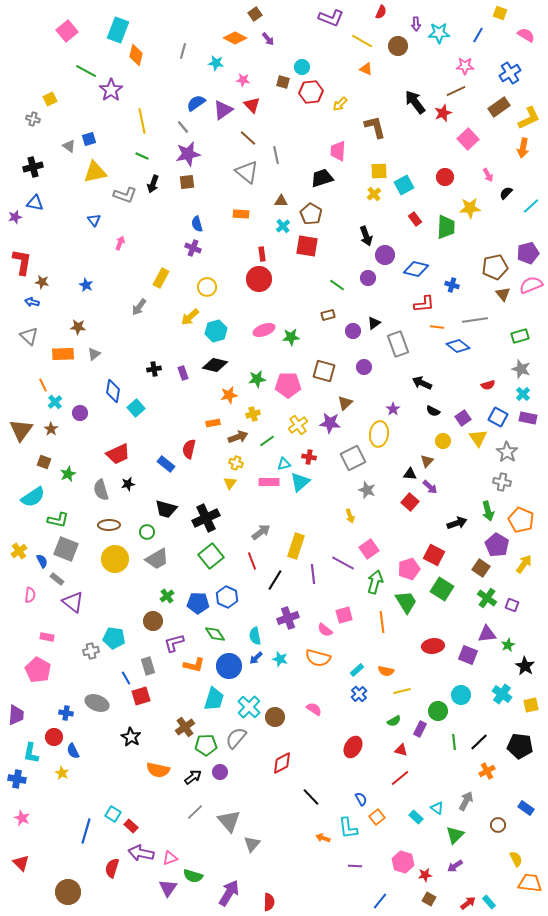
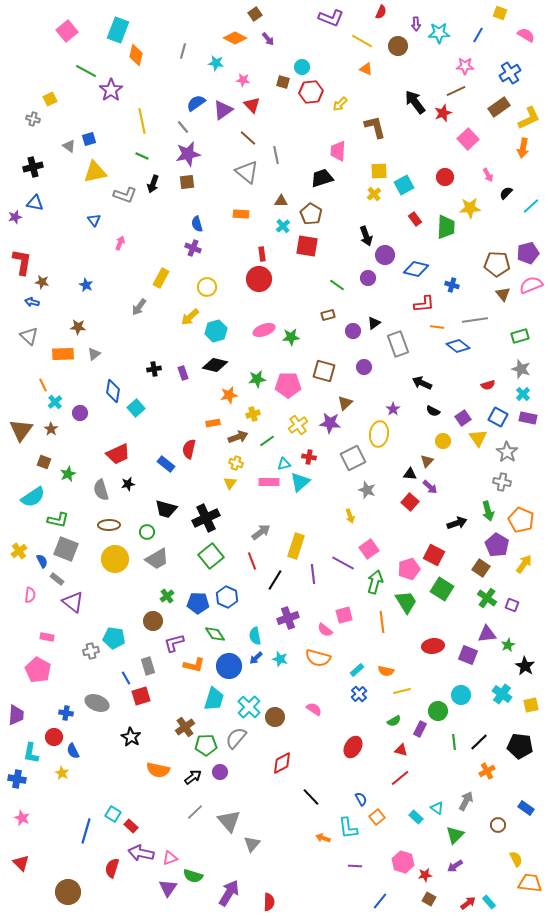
brown pentagon at (495, 267): moved 2 px right, 3 px up; rotated 15 degrees clockwise
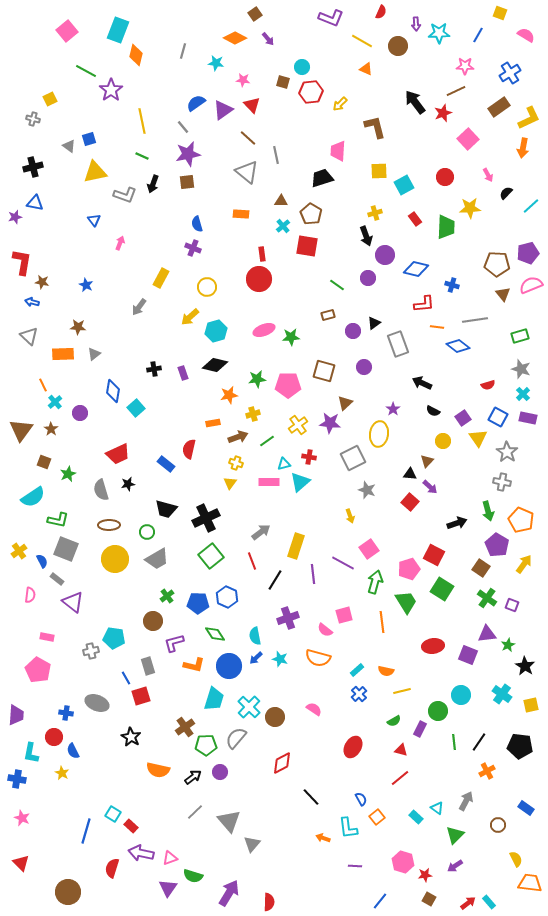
yellow cross at (374, 194): moved 1 px right, 19 px down; rotated 24 degrees clockwise
black line at (479, 742): rotated 12 degrees counterclockwise
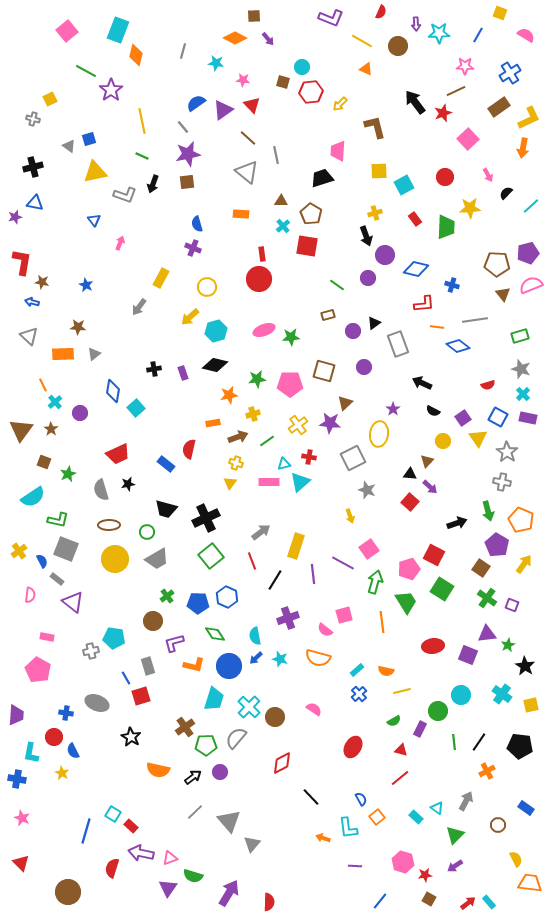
brown square at (255, 14): moved 1 px left, 2 px down; rotated 32 degrees clockwise
pink pentagon at (288, 385): moved 2 px right, 1 px up
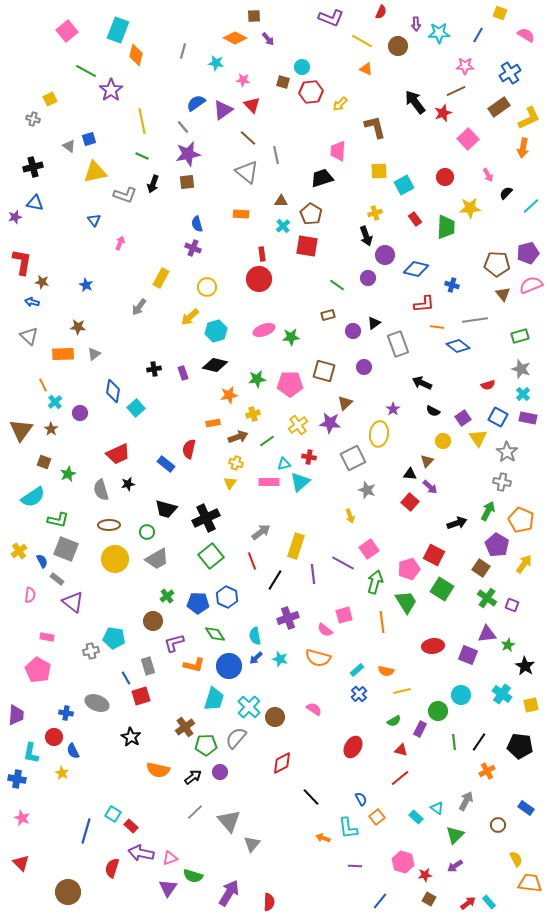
green arrow at (488, 511): rotated 138 degrees counterclockwise
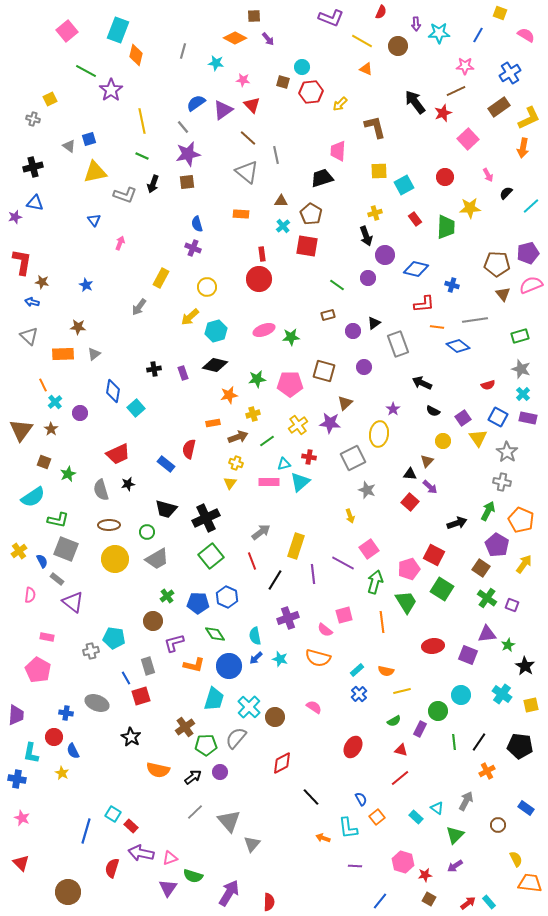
pink semicircle at (314, 709): moved 2 px up
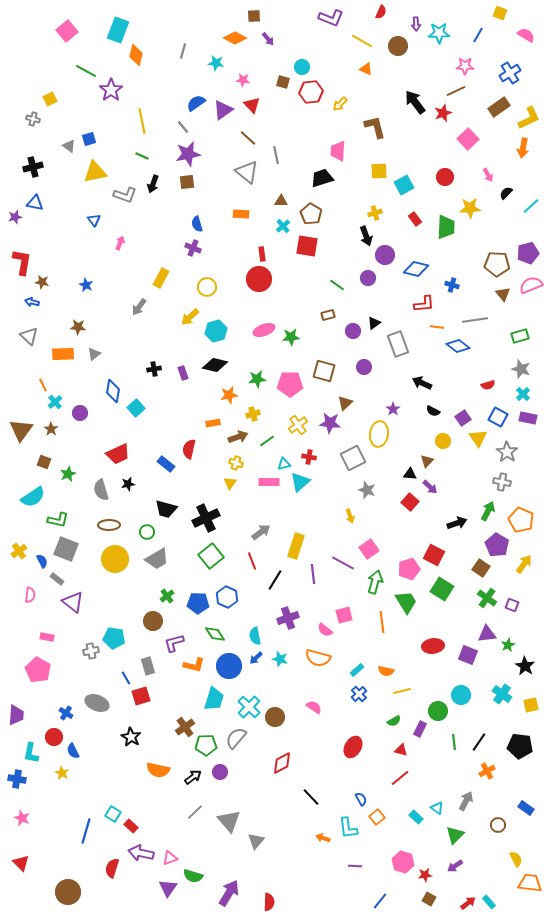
blue cross at (66, 713): rotated 24 degrees clockwise
gray triangle at (252, 844): moved 4 px right, 3 px up
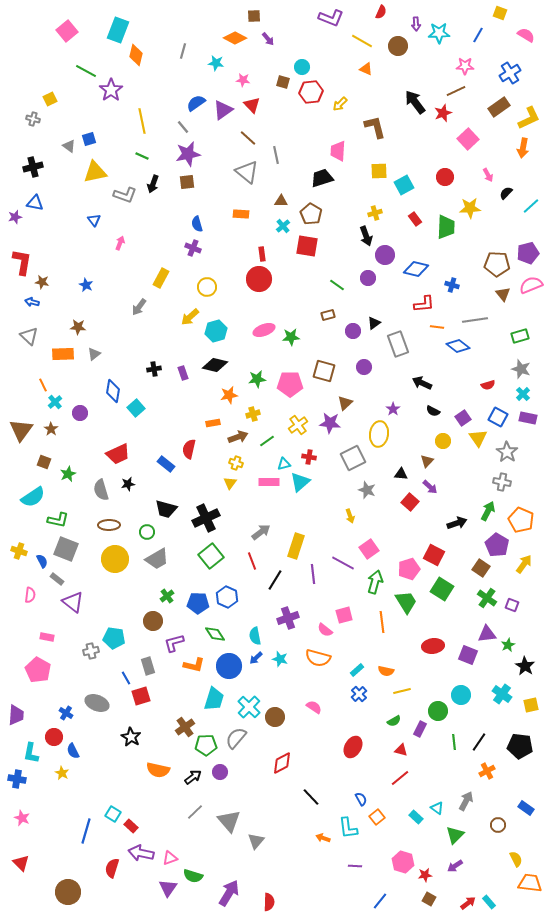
black triangle at (410, 474): moved 9 px left
yellow cross at (19, 551): rotated 35 degrees counterclockwise
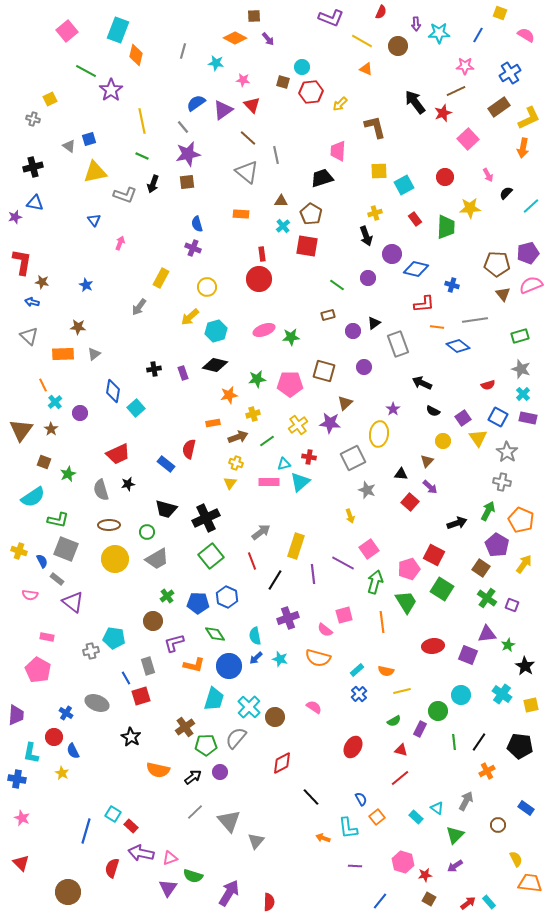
purple circle at (385, 255): moved 7 px right, 1 px up
pink semicircle at (30, 595): rotated 91 degrees clockwise
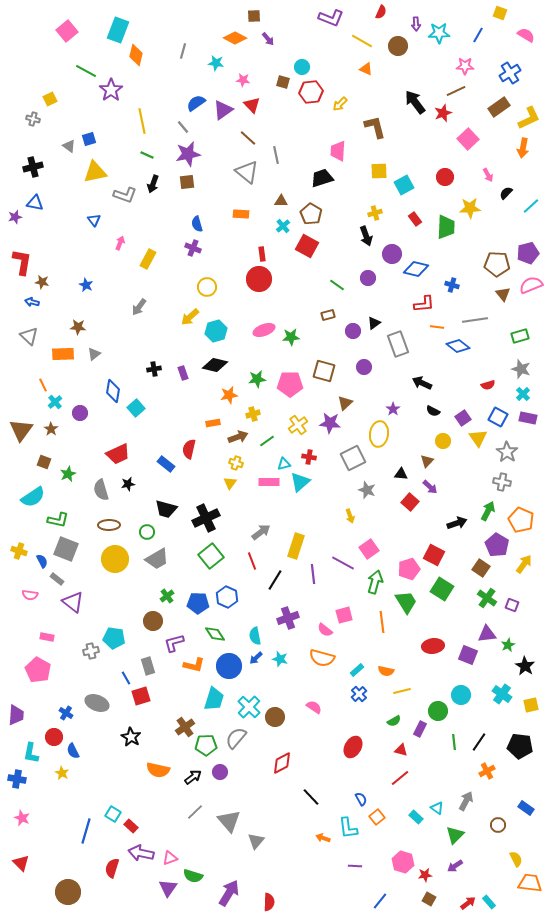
green line at (142, 156): moved 5 px right, 1 px up
red square at (307, 246): rotated 20 degrees clockwise
yellow rectangle at (161, 278): moved 13 px left, 19 px up
orange semicircle at (318, 658): moved 4 px right
